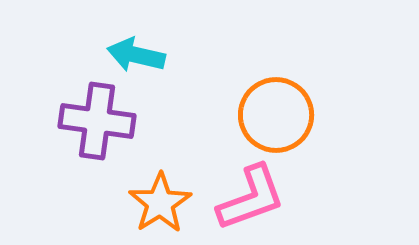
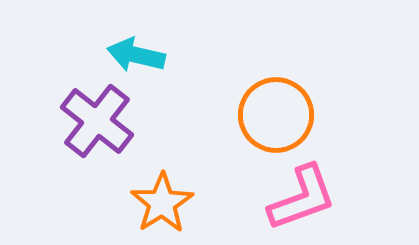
purple cross: rotated 30 degrees clockwise
pink L-shape: moved 51 px right
orange star: moved 2 px right
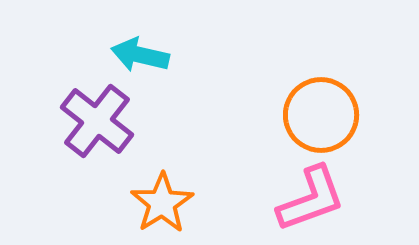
cyan arrow: moved 4 px right
orange circle: moved 45 px right
pink L-shape: moved 9 px right, 1 px down
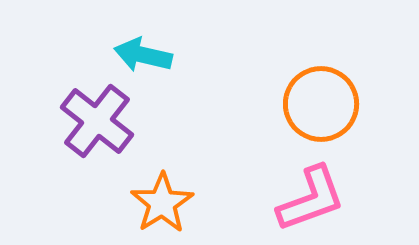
cyan arrow: moved 3 px right
orange circle: moved 11 px up
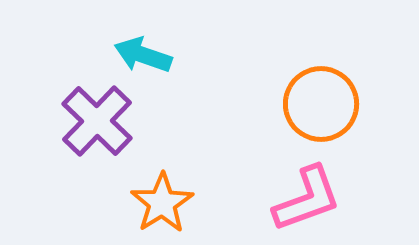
cyan arrow: rotated 6 degrees clockwise
purple cross: rotated 6 degrees clockwise
pink L-shape: moved 4 px left
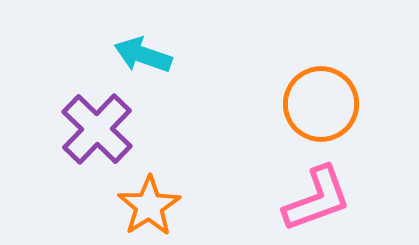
purple cross: moved 8 px down
pink L-shape: moved 10 px right
orange star: moved 13 px left, 3 px down
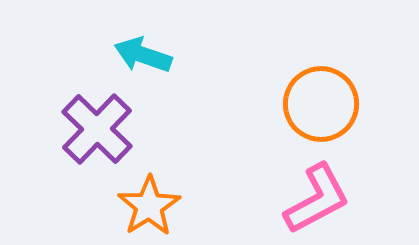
pink L-shape: rotated 8 degrees counterclockwise
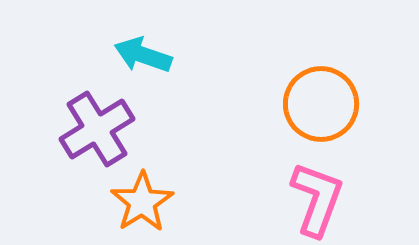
purple cross: rotated 14 degrees clockwise
pink L-shape: rotated 42 degrees counterclockwise
orange star: moved 7 px left, 4 px up
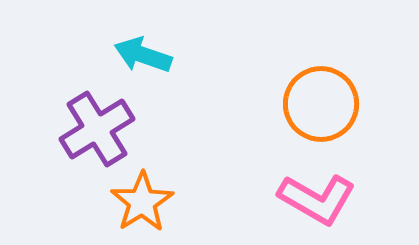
pink L-shape: rotated 100 degrees clockwise
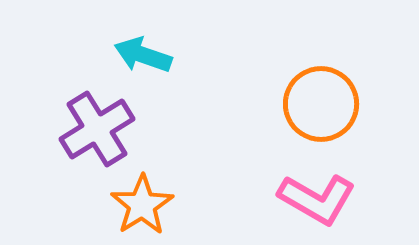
orange star: moved 3 px down
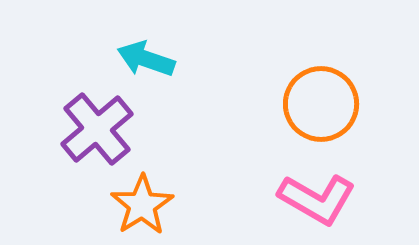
cyan arrow: moved 3 px right, 4 px down
purple cross: rotated 8 degrees counterclockwise
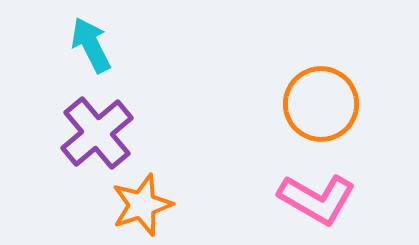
cyan arrow: moved 55 px left, 14 px up; rotated 44 degrees clockwise
purple cross: moved 4 px down
orange star: rotated 14 degrees clockwise
